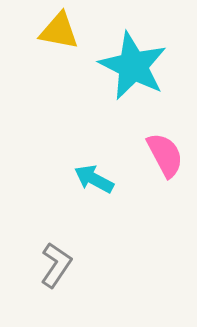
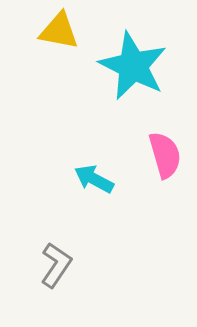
pink semicircle: rotated 12 degrees clockwise
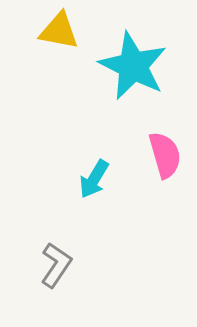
cyan arrow: rotated 87 degrees counterclockwise
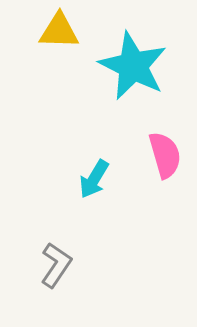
yellow triangle: rotated 9 degrees counterclockwise
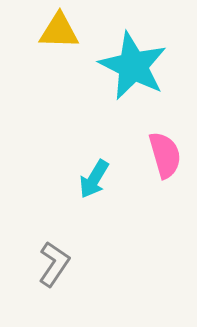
gray L-shape: moved 2 px left, 1 px up
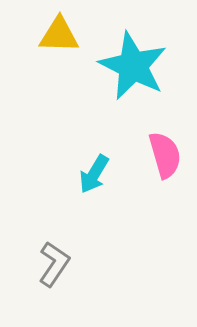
yellow triangle: moved 4 px down
cyan arrow: moved 5 px up
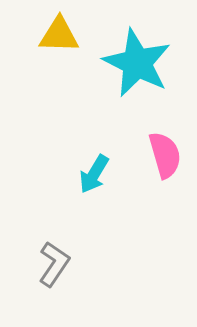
cyan star: moved 4 px right, 3 px up
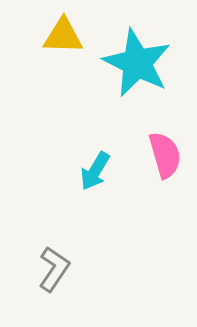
yellow triangle: moved 4 px right, 1 px down
cyan arrow: moved 1 px right, 3 px up
gray L-shape: moved 5 px down
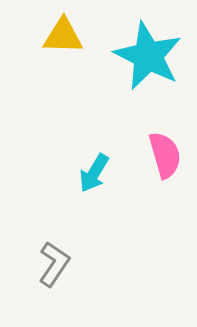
cyan star: moved 11 px right, 7 px up
cyan arrow: moved 1 px left, 2 px down
gray L-shape: moved 5 px up
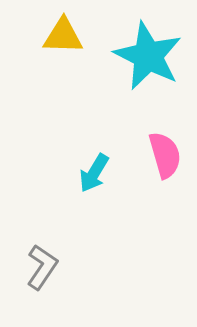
gray L-shape: moved 12 px left, 3 px down
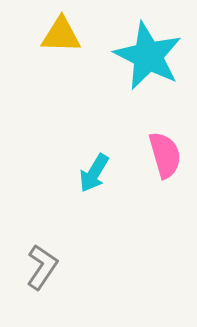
yellow triangle: moved 2 px left, 1 px up
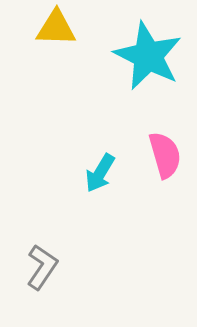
yellow triangle: moved 5 px left, 7 px up
cyan arrow: moved 6 px right
